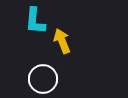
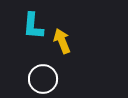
cyan L-shape: moved 2 px left, 5 px down
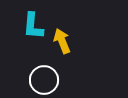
white circle: moved 1 px right, 1 px down
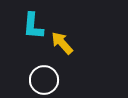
yellow arrow: moved 2 px down; rotated 20 degrees counterclockwise
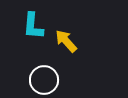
yellow arrow: moved 4 px right, 2 px up
